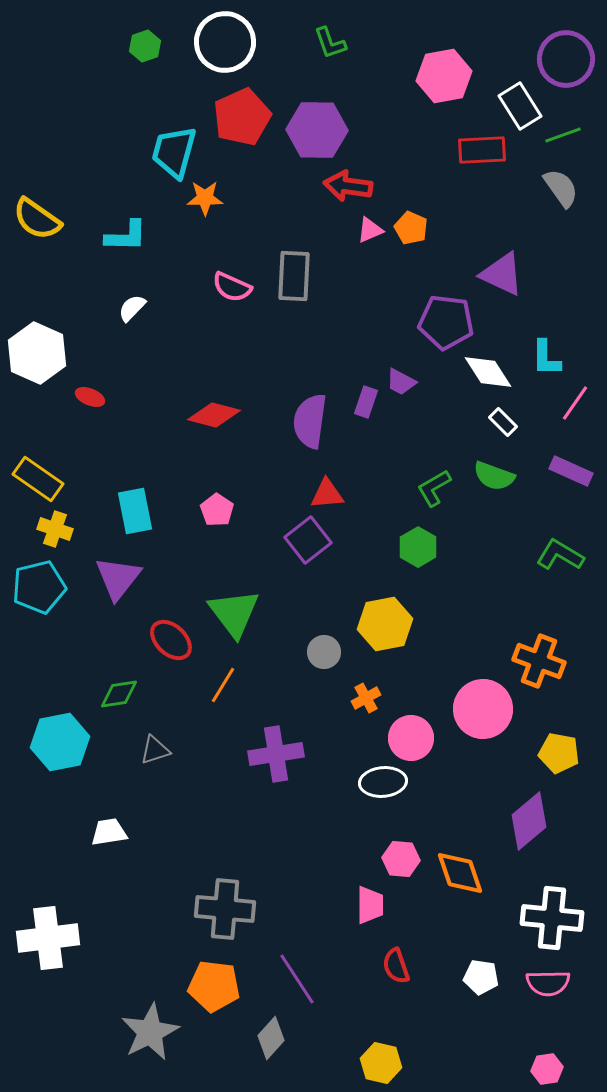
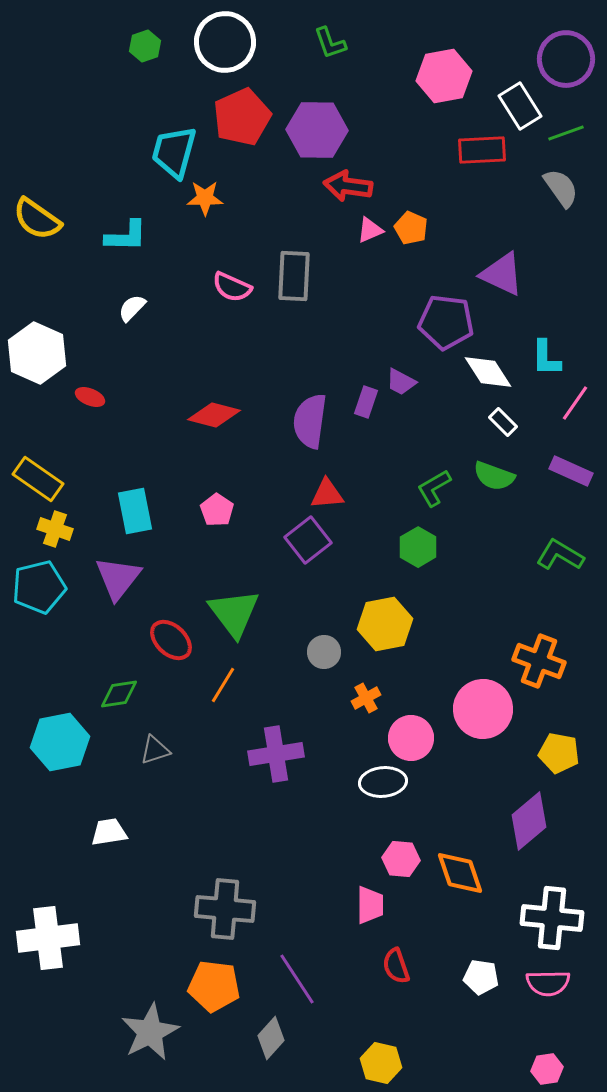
green line at (563, 135): moved 3 px right, 2 px up
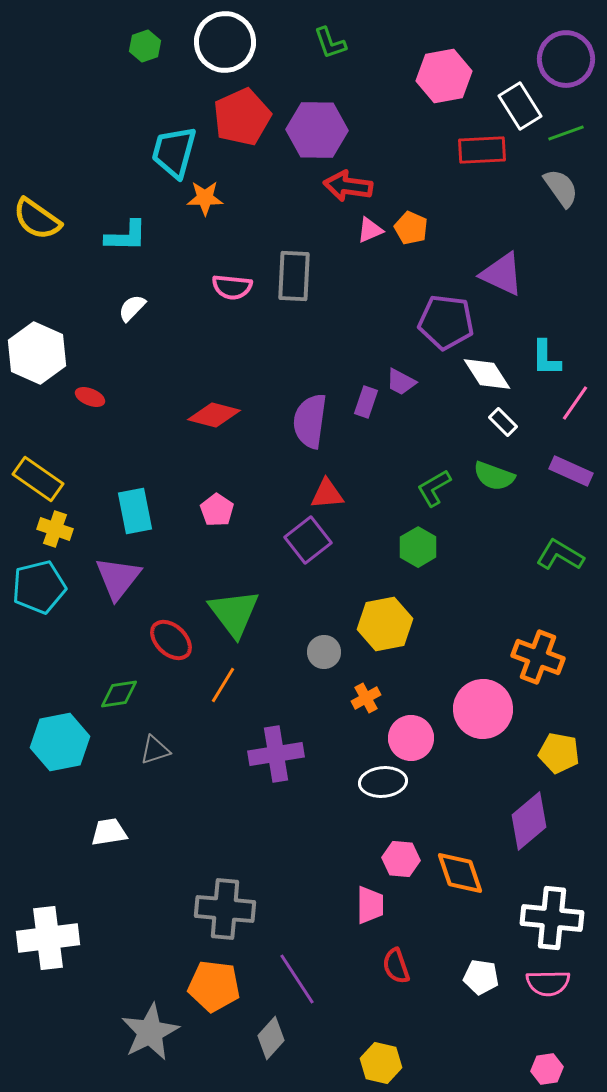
pink semicircle at (232, 287): rotated 18 degrees counterclockwise
white diamond at (488, 372): moved 1 px left, 2 px down
orange cross at (539, 661): moved 1 px left, 4 px up
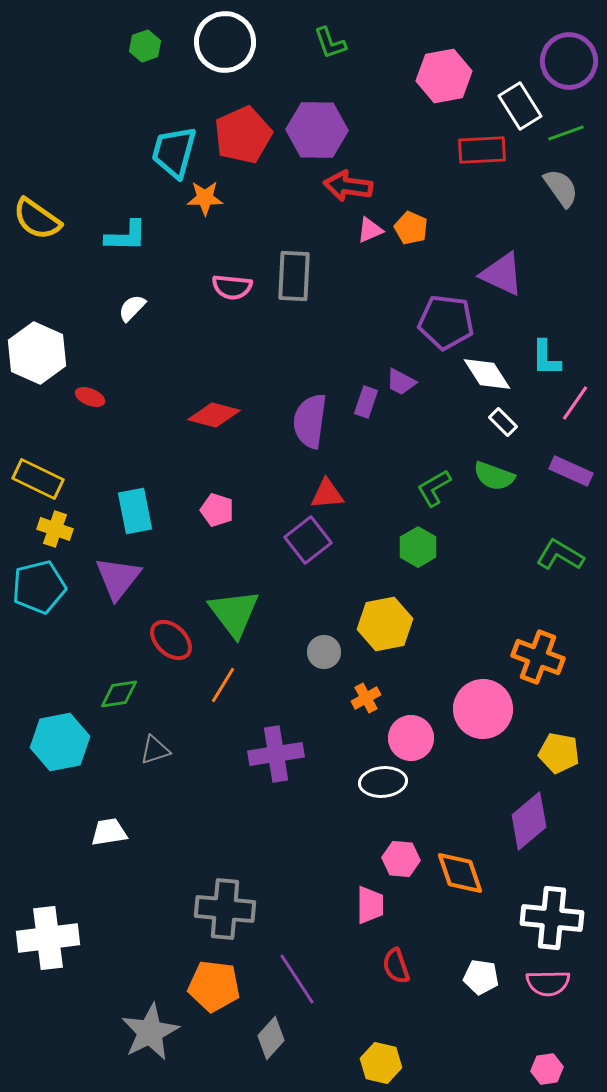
purple circle at (566, 59): moved 3 px right, 2 px down
red pentagon at (242, 117): moved 1 px right, 18 px down
yellow rectangle at (38, 479): rotated 9 degrees counterclockwise
pink pentagon at (217, 510): rotated 16 degrees counterclockwise
